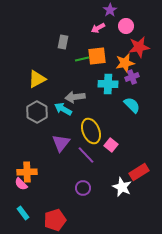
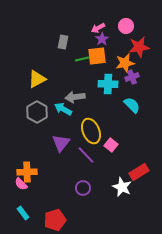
purple star: moved 8 px left, 29 px down
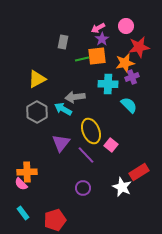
cyan semicircle: moved 3 px left
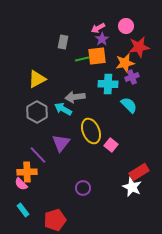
purple line: moved 48 px left
white star: moved 10 px right
cyan rectangle: moved 3 px up
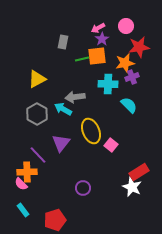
gray hexagon: moved 2 px down
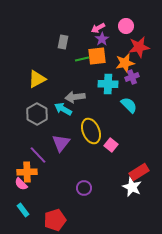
purple circle: moved 1 px right
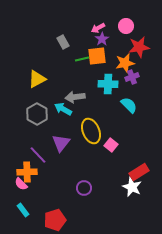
gray rectangle: rotated 40 degrees counterclockwise
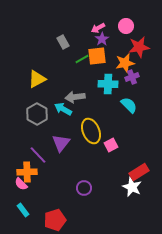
green line: rotated 16 degrees counterclockwise
pink square: rotated 24 degrees clockwise
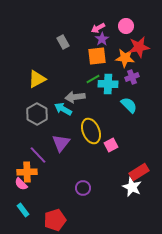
green line: moved 11 px right, 20 px down
orange star: moved 5 px up; rotated 18 degrees clockwise
purple circle: moved 1 px left
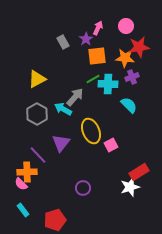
pink arrow: rotated 144 degrees clockwise
purple star: moved 16 px left
gray arrow: rotated 138 degrees clockwise
white star: moved 2 px left; rotated 30 degrees clockwise
